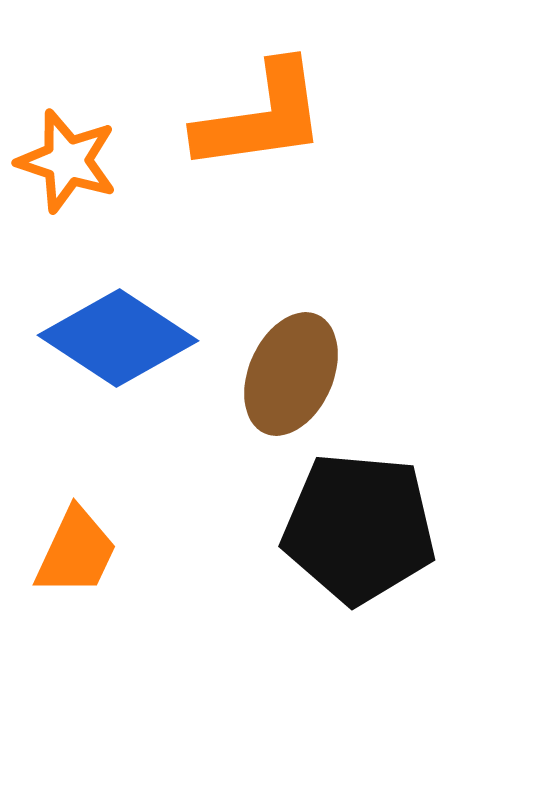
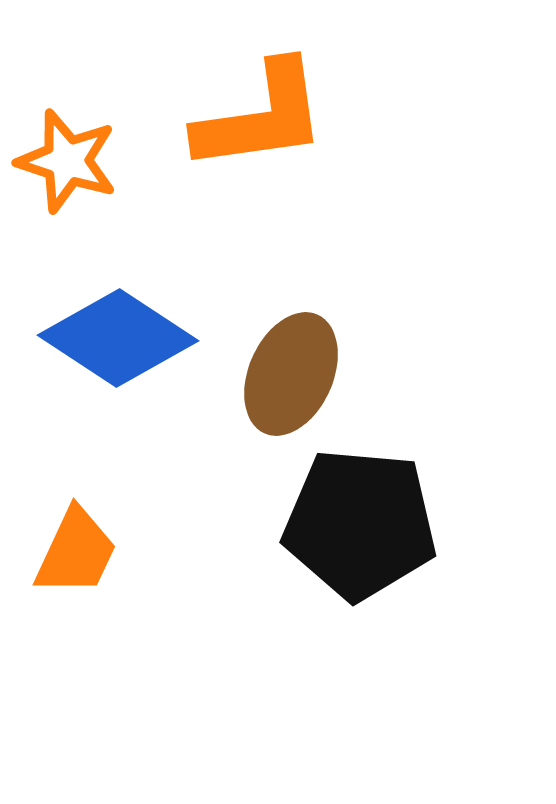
black pentagon: moved 1 px right, 4 px up
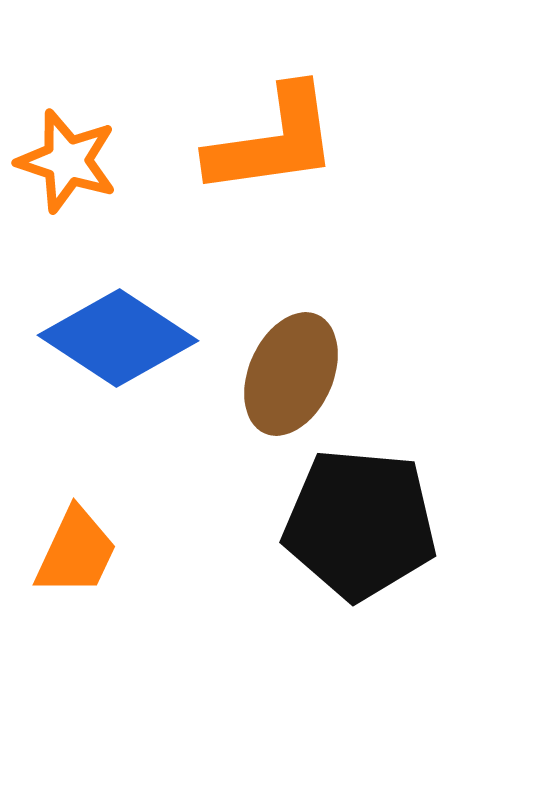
orange L-shape: moved 12 px right, 24 px down
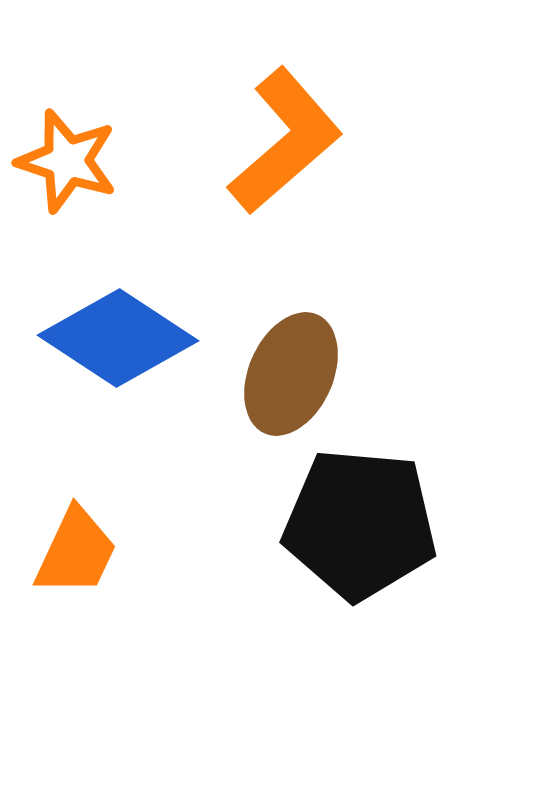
orange L-shape: moved 12 px right; rotated 33 degrees counterclockwise
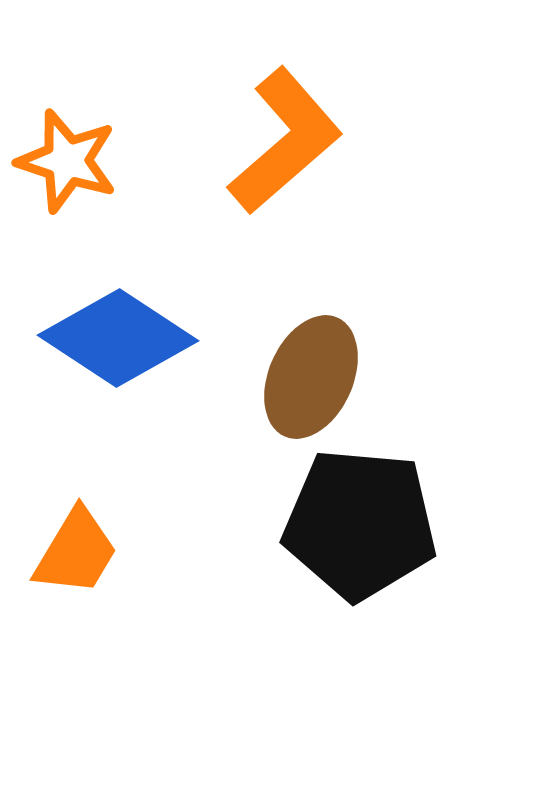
brown ellipse: moved 20 px right, 3 px down
orange trapezoid: rotated 6 degrees clockwise
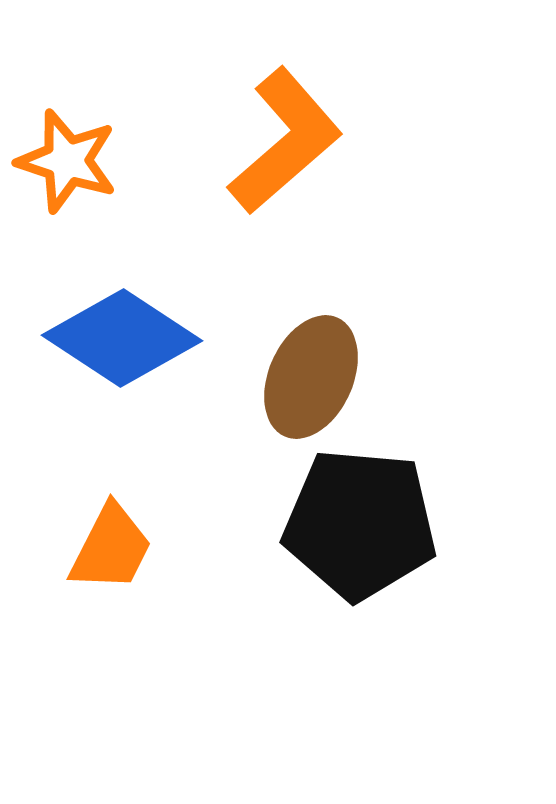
blue diamond: moved 4 px right
orange trapezoid: moved 35 px right, 4 px up; rotated 4 degrees counterclockwise
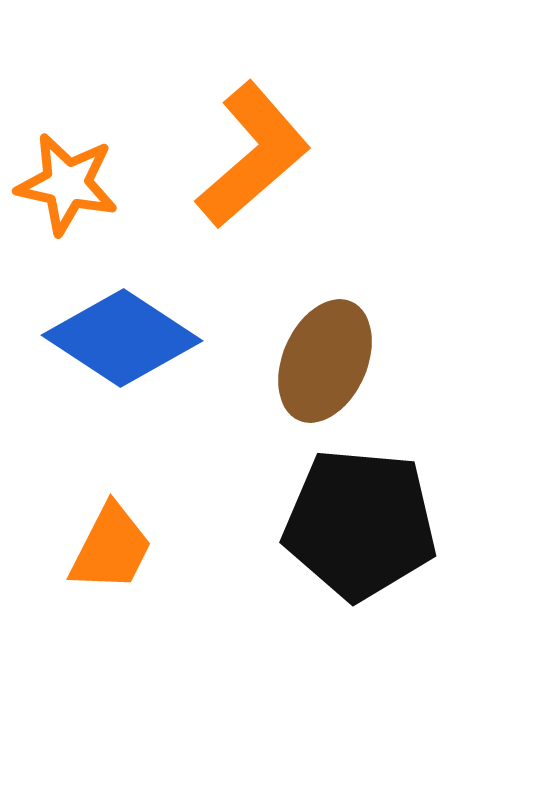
orange L-shape: moved 32 px left, 14 px down
orange star: moved 23 px down; rotated 6 degrees counterclockwise
brown ellipse: moved 14 px right, 16 px up
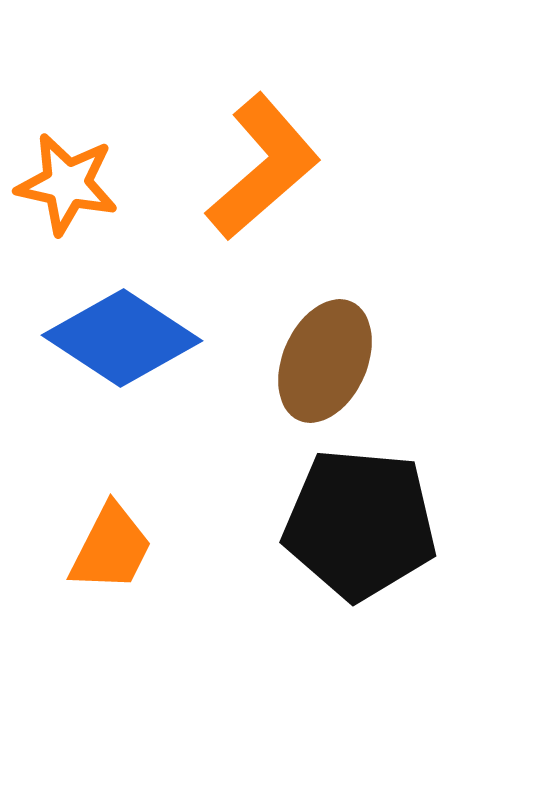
orange L-shape: moved 10 px right, 12 px down
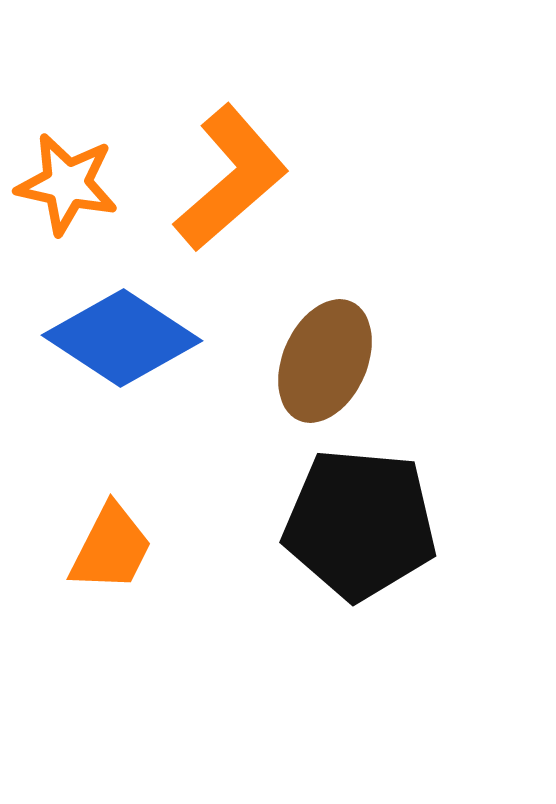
orange L-shape: moved 32 px left, 11 px down
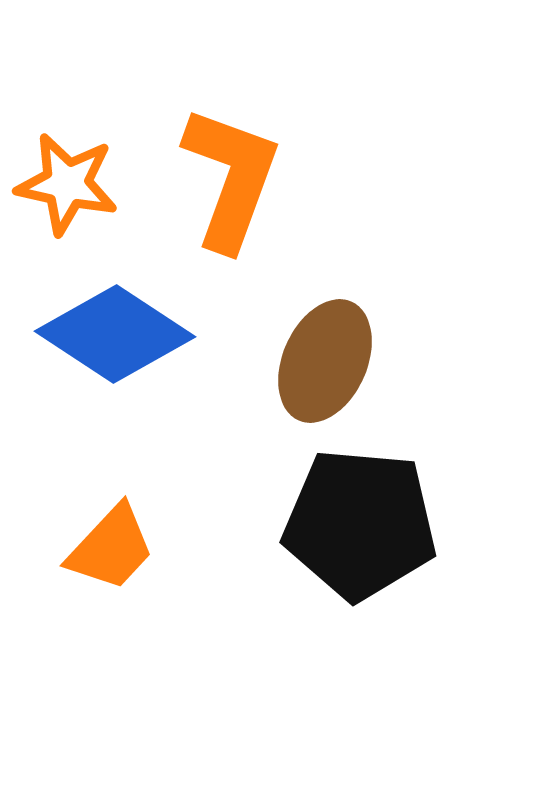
orange L-shape: rotated 29 degrees counterclockwise
blue diamond: moved 7 px left, 4 px up
orange trapezoid: rotated 16 degrees clockwise
